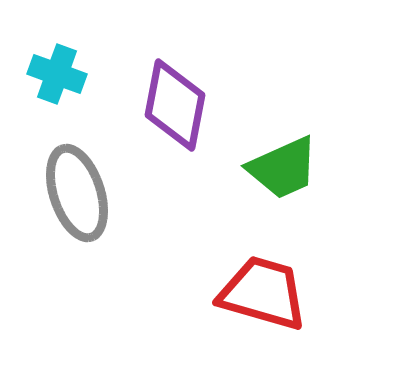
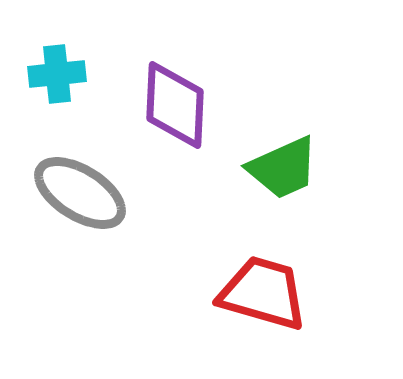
cyan cross: rotated 26 degrees counterclockwise
purple diamond: rotated 8 degrees counterclockwise
gray ellipse: moved 3 px right; rotated 40 degrees counterclockwise
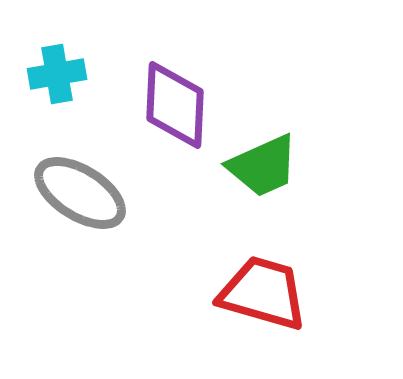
cyan cross: rotated 4 degrees counterclockwise
green trapezoid: moved 20 px left, 2 px up
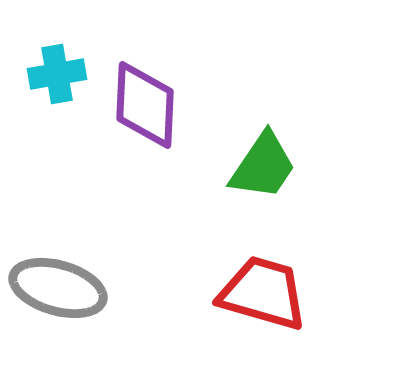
purple diamond: moved 30 px left
green trapezoid: rotated 32 degrees counterclockwise
gray ellipse: moved 22 px left, 95 px down; rotated 16 degrees counterclockwise
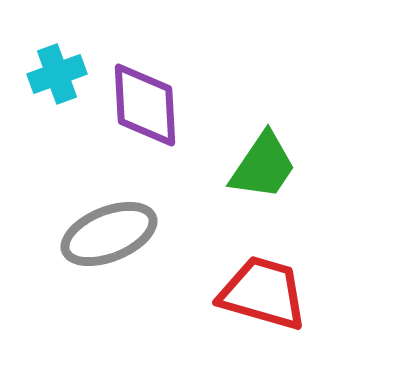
cyan cross: rotated 10 degrees counterclockwise
purple diamond: rotated 6 degrees counterclockwise
gray ellipse: moved 51 px right, 54 px up; rotated 38 degrees counterclockwise
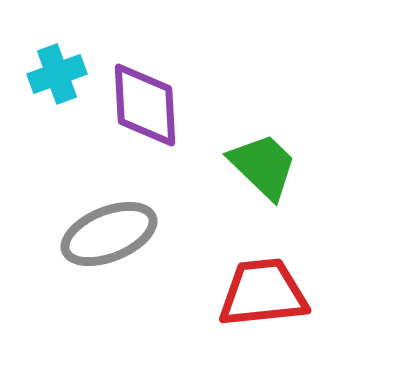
green trapezoid: rotated 80 degrees counterclockwise
red trapezoid: rotated 22 degrees counterclockwise
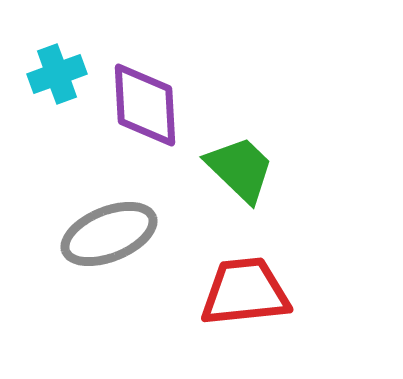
green trapezoid: moved 23 px left, 3 px down
red trapezoid: moved 18 px left, 1 px up
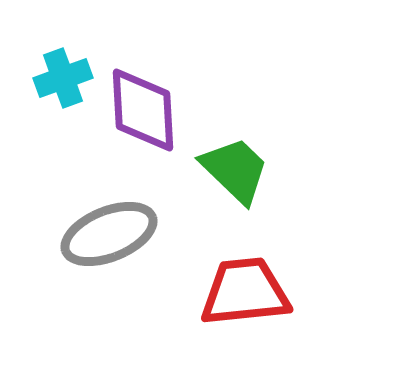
cyan cross: moved 6 px right, 4 px down
purple diamond: moved 2 px left, 5 px down
green trapezoid: moved 5 px left, 1 px down
